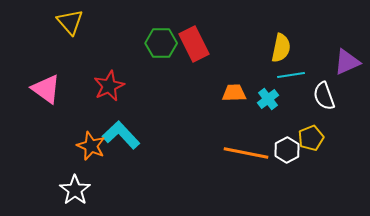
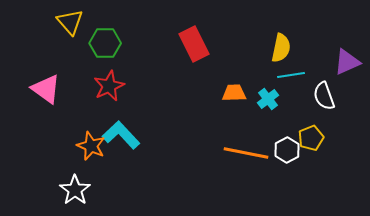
green hexagon: moved 56 px left
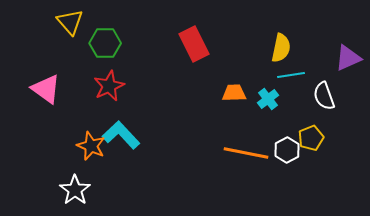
purple triangle: moved 1 px right, 4 px up
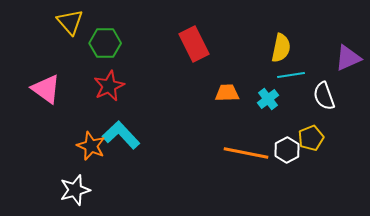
orange trapezoid: moved 7 px left
white star: rotated 20 degrees clockwise
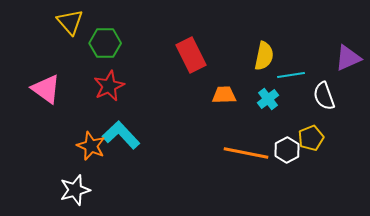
red rectangle: moved 3 px left, 11 px down
yellow semicircle: moved 17 px left, 8 px down
orange trapezoid: moved 3 px left, 2 px down
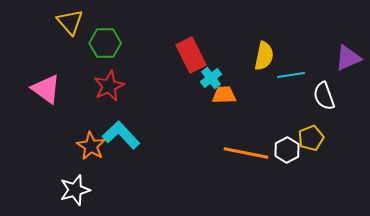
cyan cross: moved 57 px left, 21 px up
orange star: rotated 8 degrees clockwise
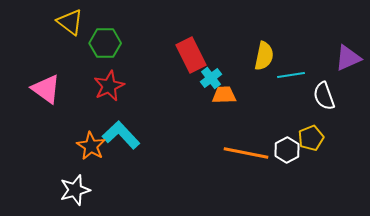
yellow triangle: rotated 12 degrees counterclockwise
